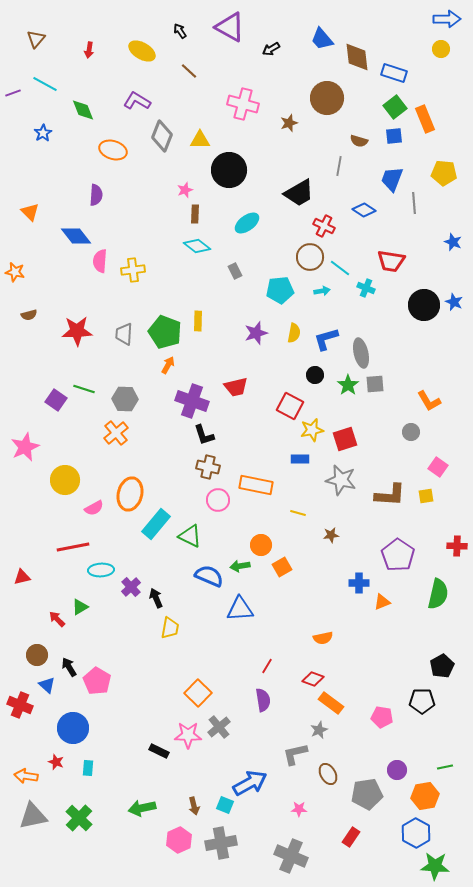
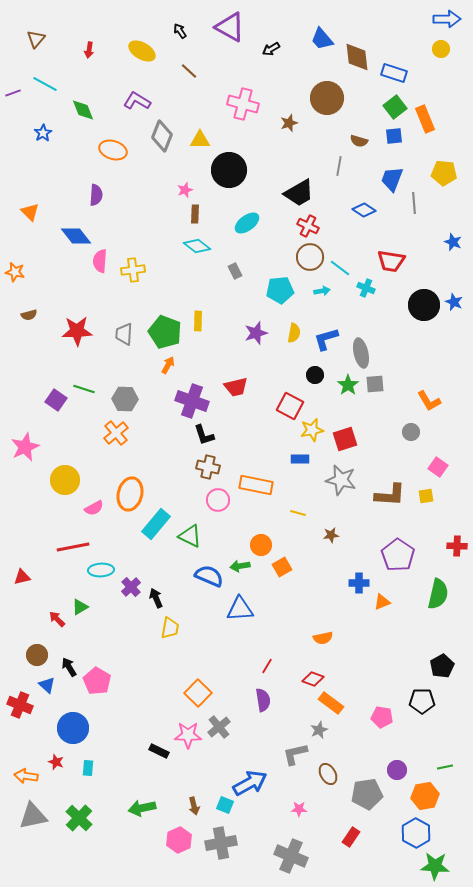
red cross at (324, 226): moved 16 px left
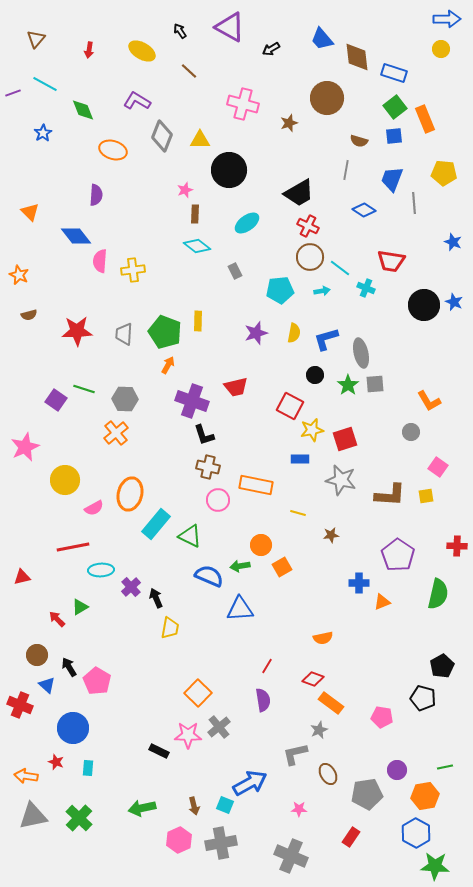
gray line at (339, 166): moved 7 px right, 4 px down
orange star at (15, 272): moved 4 px right, 3 px down; rotated 12 degrees clockwise
black pentagon at (422, 701): moved 1 px right, 3 px up; rotated 15 degrees clockwise
